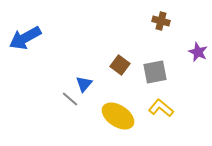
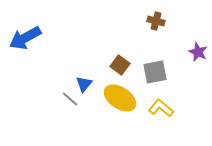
brown cross: moved 5 px left
yellow ellipse: moved 2 px right, 18 px up
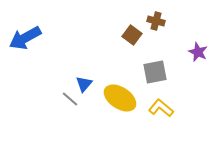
brown square: moved 12 px right, 30 px up
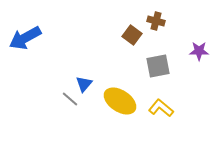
purple star: moved 1 px right, 1 px up; rotated 24 degrees counterclockwise
gray square: moved 3 px right, 6 px up
yellow ellipse: moved 3 px down
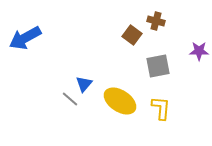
yellow L-shape: rotated 55 degrees clockwise
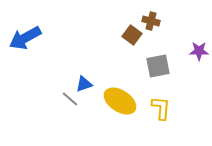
brown cross: moved 5 px left
blue triangle: rotated 30 degrees clockwise
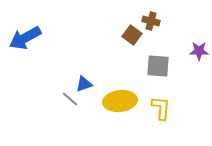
gray square: rotated 15 degrees clockwise
yellow ellipse: rotated 40 degrees counterclockwise
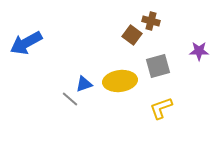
blue arrow: moved 1 px right, 5 px down
gray square: rotated 20 degrees counterclockwise
yellow ellipse: moved 20 px up
yellow L-shape: rotated 115 degrees counterclockwise
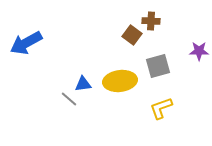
brown cross: rotated 12 degrees counterclockwise
blue triangle: moved 1 px left; rotated 12 degrees clockwise
gray line: moved 1 px left
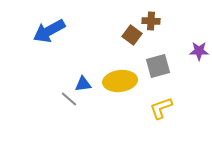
blue arrow: moved 23 px right, 12 px up
